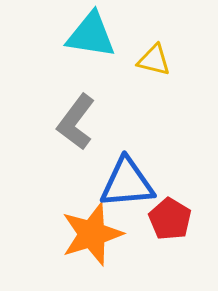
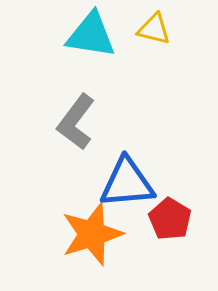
yellow triangle: moved 31 px up
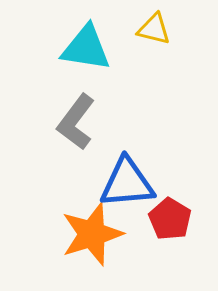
cyan triangle: moved 5 px left, 13 px down
